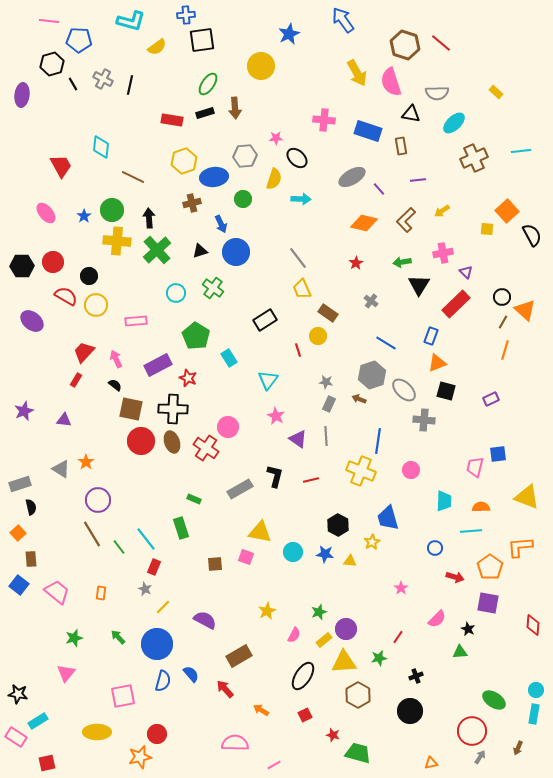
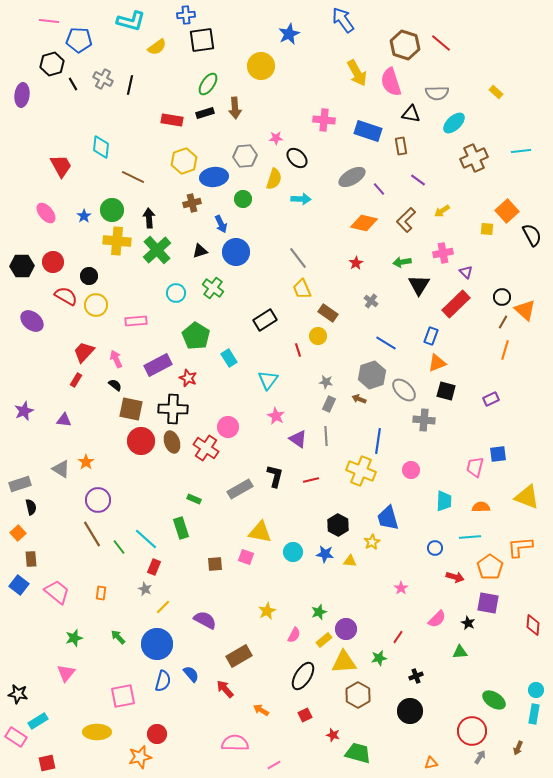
purple line at (418, 180): rotated 42 degrees clockwise
cyan line at (471, 531): moved 1 px left, 6 px down
cyan line at (146, 539): rotated 10 degrees counterclockwise
black star at (468, 629): moved 6 px up
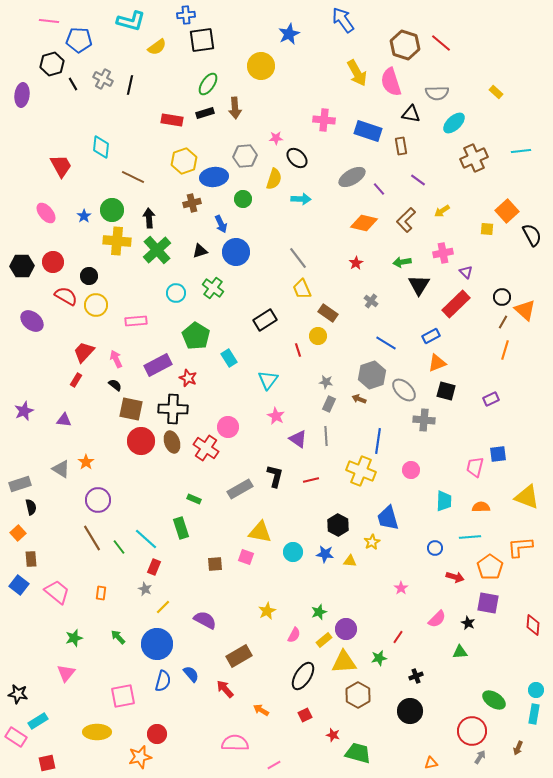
blue rectangle at (431, 336): rotated 42 degrees clockwise
brown line at (92, 534): moved 4 px down
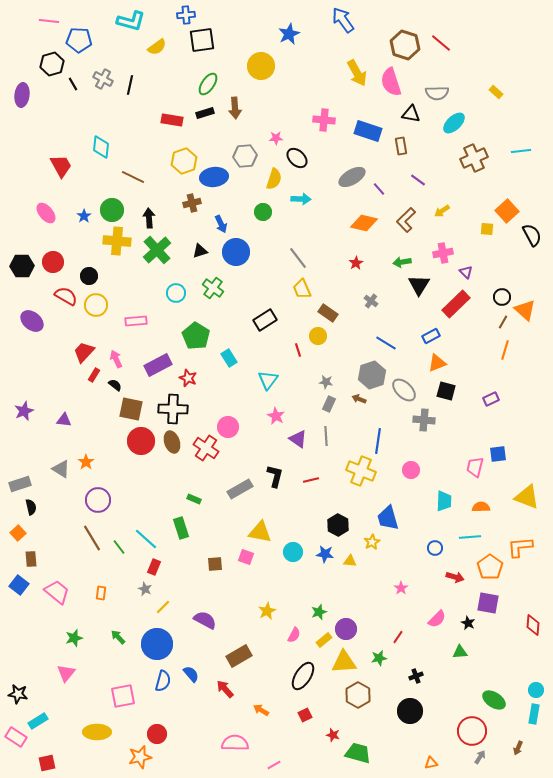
green circle at (243, 199): moved 20 px right, 13 px down
red rectangle at (76, 380): moved 18 px right, 5 px up
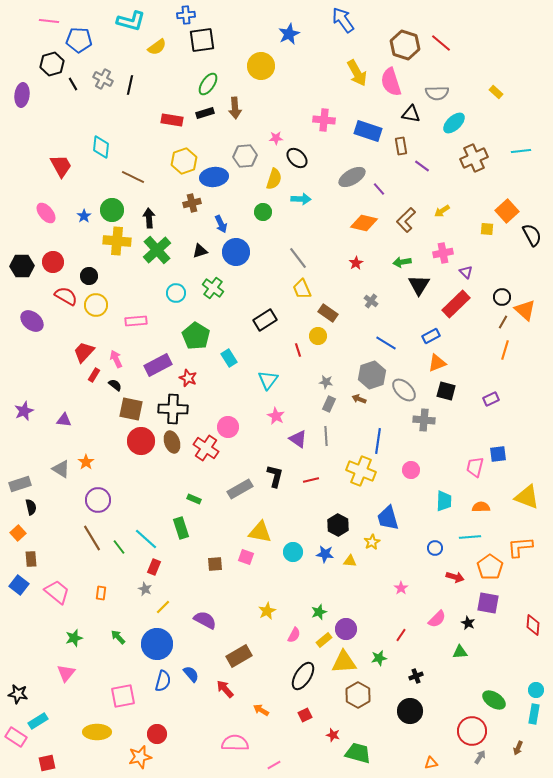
purple line at (418, 180): moved 4 px right, 14 px up
red line at (398, 637): moved 3 px right, 2 px up
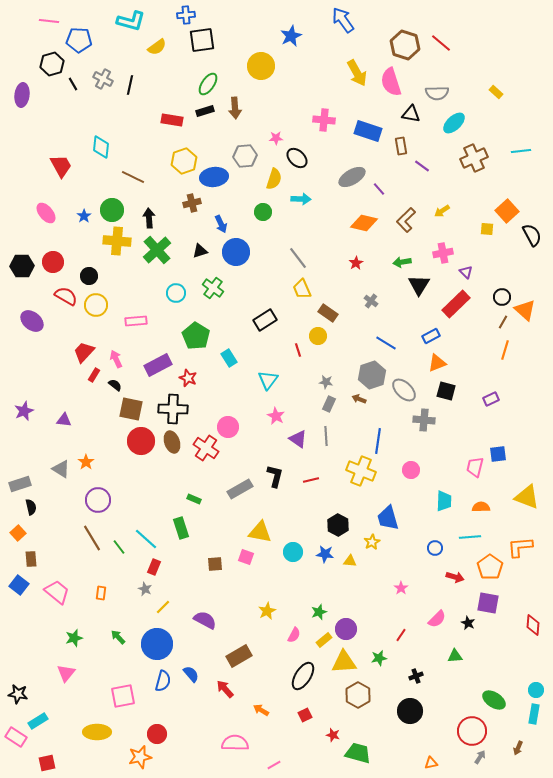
blue star at (289, 34): moved 2 px right, 2 px down
black rectangle at (205, 113): moved 2 px up
green triangle at (460, 652): moved 5 px left, 4 px down
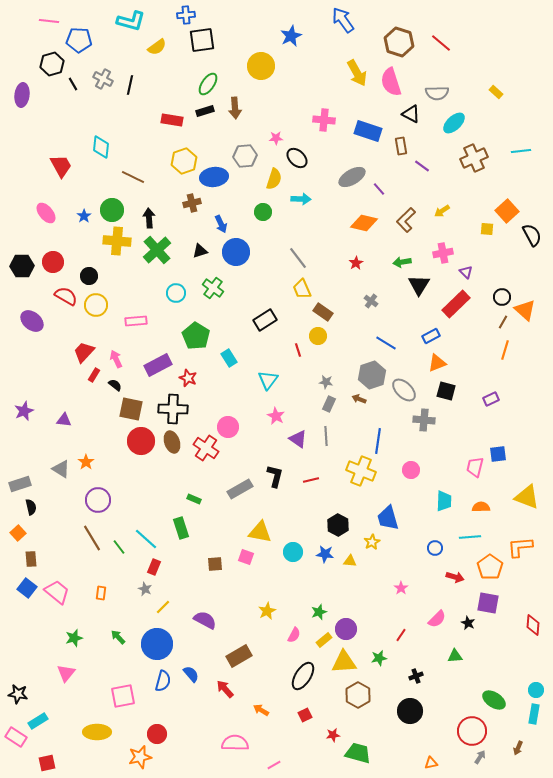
brown hexagon at (405, 45): moved 6 px left, 3 px up
black triangle at (411, 114): rotated 18 degrees clockwise
brown rectangle at (328, 313): moved 5 px left, 1 px up
blue square at (19, 585): moved 8 px right, 3 px down
red star at (333, 735): rotated 24 degrees counterclockwise
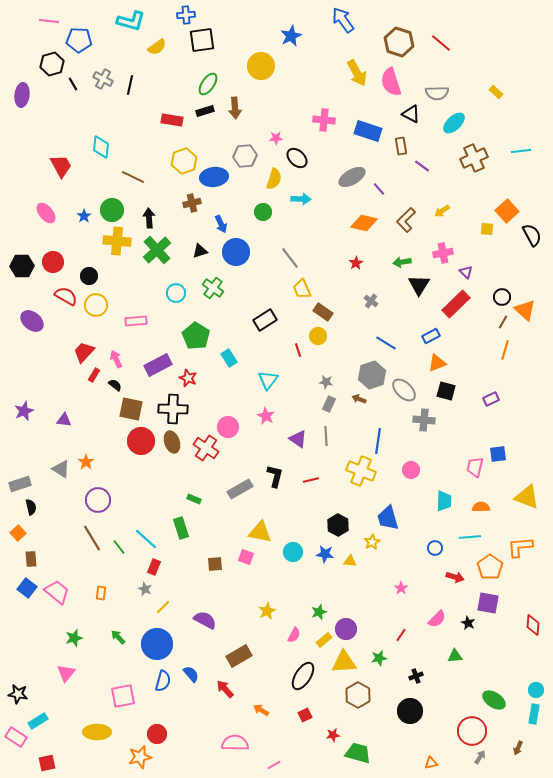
gray line at (298, 258): moved 8 px left
pink star at (276, 416): moved 10 px left
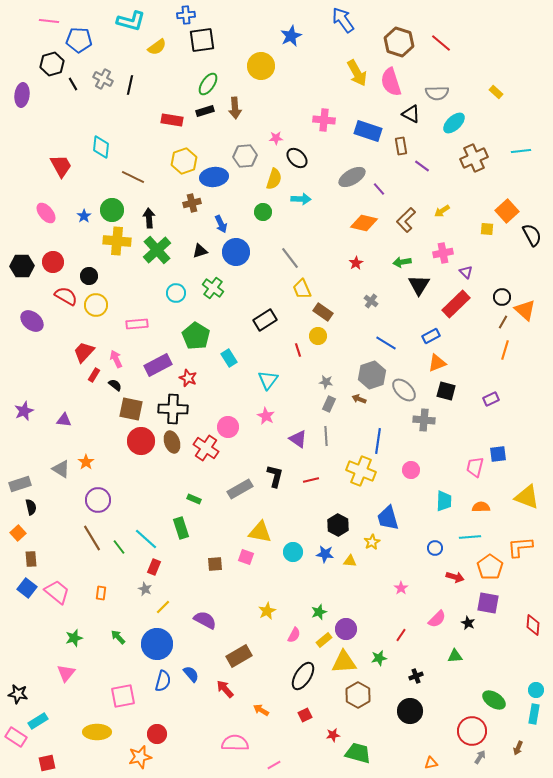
pink rectangle at (136, 321): moved 1 px right, 3 px down
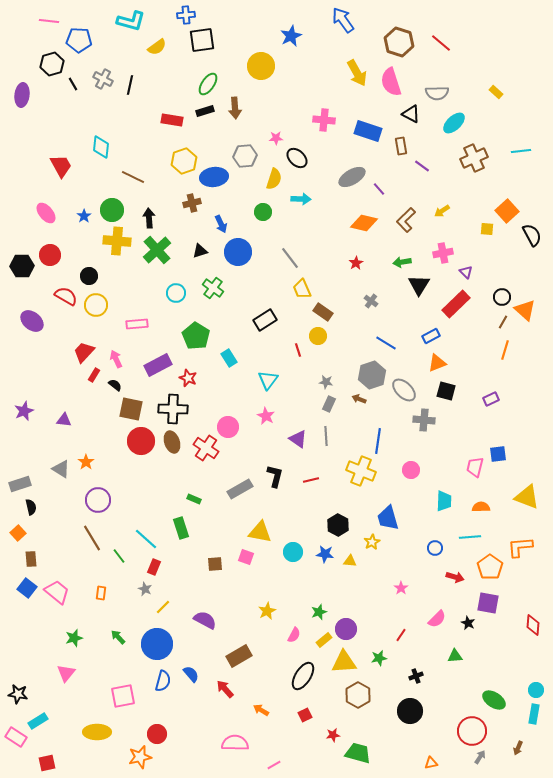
blue circle at (236, 252): moved 2 px right
red circle at (53, 262): moved 3 px left, 7 px up
green line at (119, 547): moved 9 px down
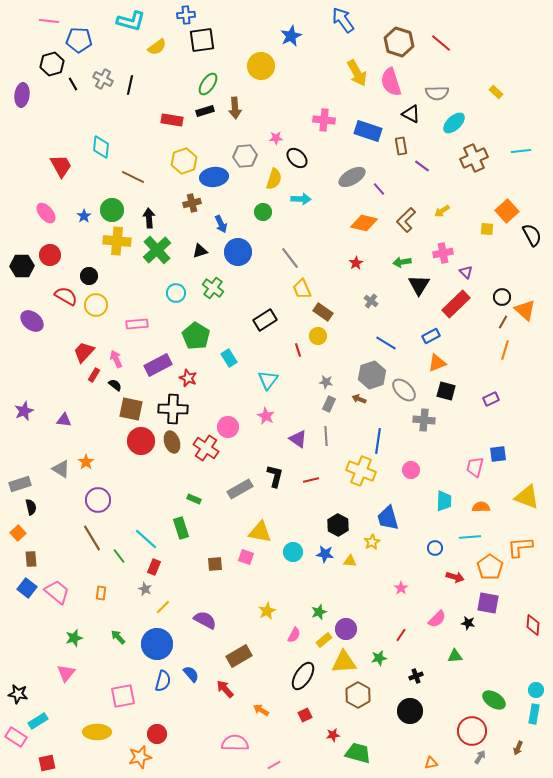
black star at (468, 623): rotated 16 degrees counterclockwise
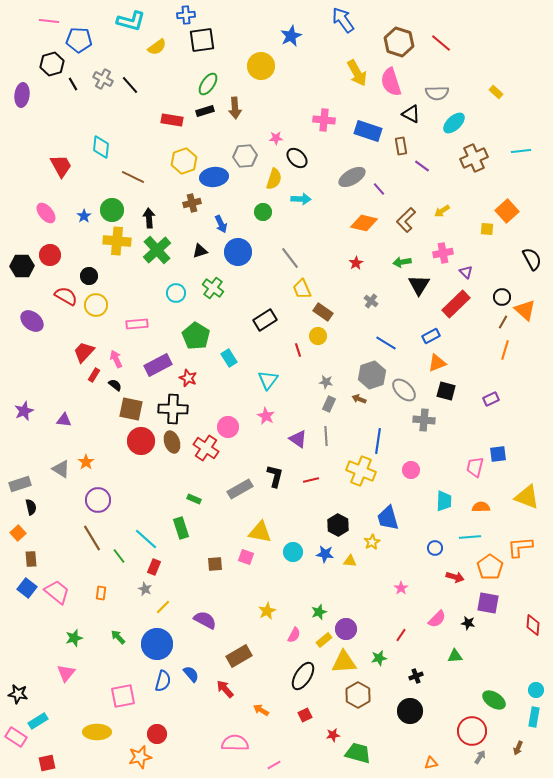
black line at (130, 85): rotated 54 degrees counterclockwise
black semicircle at (532, 235): moved 24 px down
cyan rectangle at (534, 714): moved 3 px down
